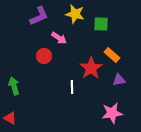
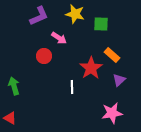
purple triangle: rotated 32 degrees counterclockwise
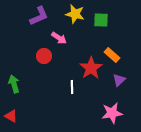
green square: moved 4 px up
green arrow: moved 2 px up
red triangle: moved 1 px right, 2 px up
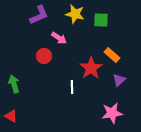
purple L-shape: moved 1 px up
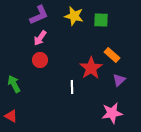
yellow star: moved 1 px left, 2 px down
pink arrow: moved 19 px left; rotated 91 degrees clockwise
red circle: moved 4 px left, 4 px down
green arrow: rotated 12 degrees counterclockwise
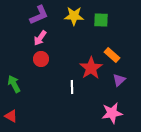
yellow star: rotated 12 degrees counterclockwise
red circle: moved 1 px right, 1 px up
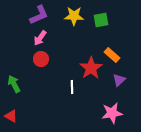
green square: rotated 14 degrees counterclockwise
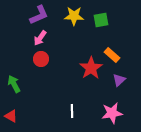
white line: moved 24 px down
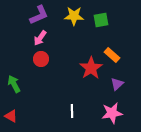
purple triangle: moved 2 px left, 4 px down
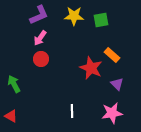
red star: rotated 15 degrees counterclockwise
purple triangle: rotated 32 degrees counterclockwise
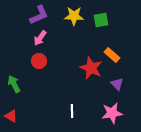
red circle: moved 2 px left, 2 px down
